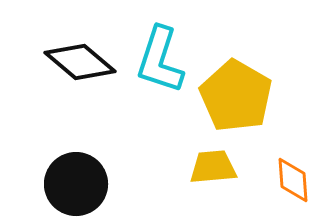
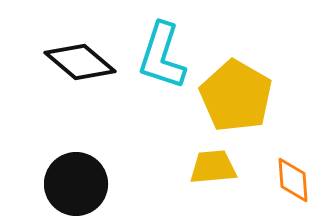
cyan L-shape: moved 2 px right, 4 px up
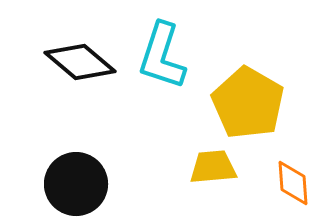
yellow pentagon: moved 12 px right, 7 px down
orange diamond: moved 3 px down
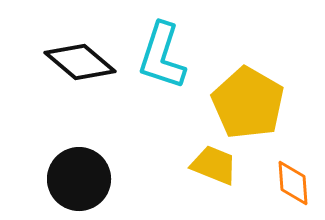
yellow trapezoid: moved 1 px right, 2 px up; rotated 27 degrees clockwise
black circle: moved 3 px right, 5 px up
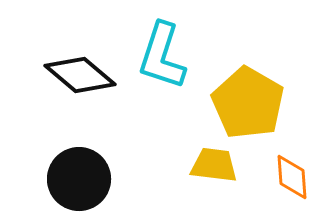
black diamond: moved 13 px down
yellow trapezoid: rotated 15 degrees counterclockwise
orange diamond: moved 1 px left, 6 px up
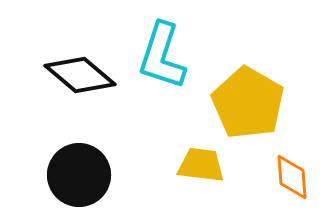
yellow trapezoid: moved 13 px left
black circle: moved 4 px up
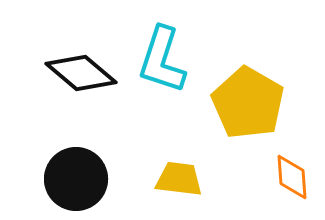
cyan L-shape: moved 4 px down
black diamond: moved 1 px right, 2 px up
yellow trapezoid: moved 22 px left, 14 px down
black circle: moved 3 px left, 4 px down
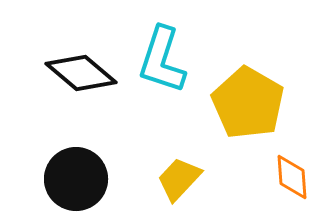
yellow trapezoid: rotated 54 degrees counterclockwise
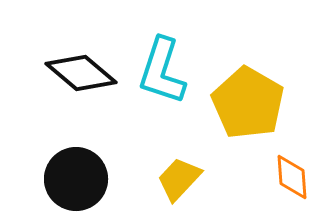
cyan L-shape: moved 11 px down
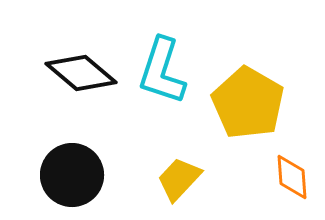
black circle: moved 4 px left, 4 px up
